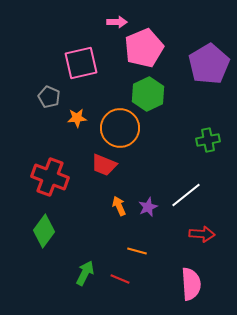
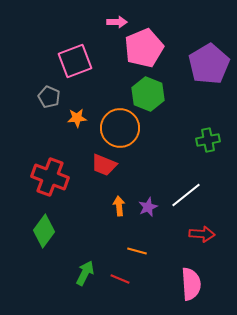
pink square: moved 6 px left, 2 px up; rotated 8 degrees counterclockwise
green hexagon: rotated 12 degrees counterclockwise
orange arrow: rotated 18 degrees clockwise
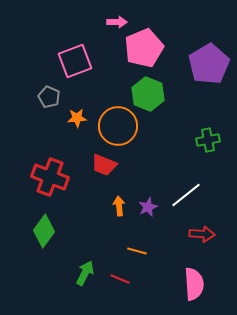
orange circle: moved 2 px left, 2 px up
pink semicircle: moved 3 px right
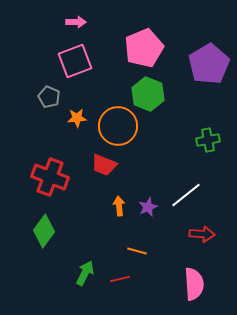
pink arrow: moved 41 px left
red line: rotated 36 degrees counterclockwise
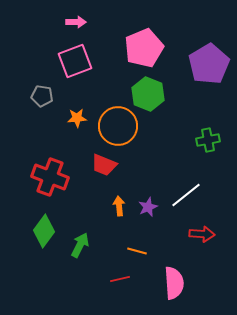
gray pentagon: moved 7 px left, 1 px up; rotated 15 degrees counterclockwise
green arrow: moved 5 px left, 28 px up
pink semicircle: moved 20 px left, 1 px up
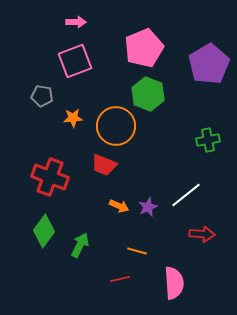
orange star: moved 4 px left
orange circle: moved 2 px left
orange arrow: rotated 120 degrees clockwise
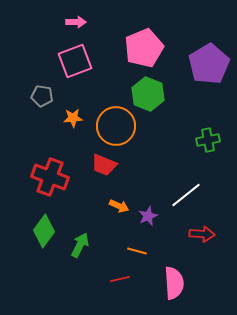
purple star: moved 9 px down
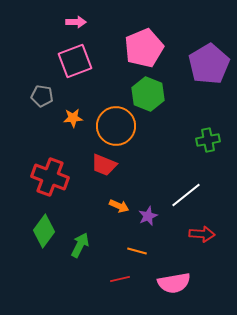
pink semicircle: rotated 84 degrees clockwise
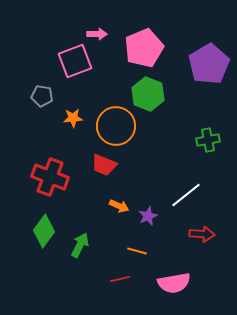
pink arrow: moved 21 px right, 12 px down
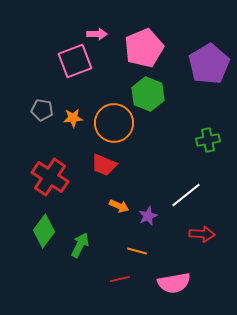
gray pentagon: moved 14 px down
orange circle: moved 2 px left, 3 px up
red cross: rotated 12 degrees clockwise
